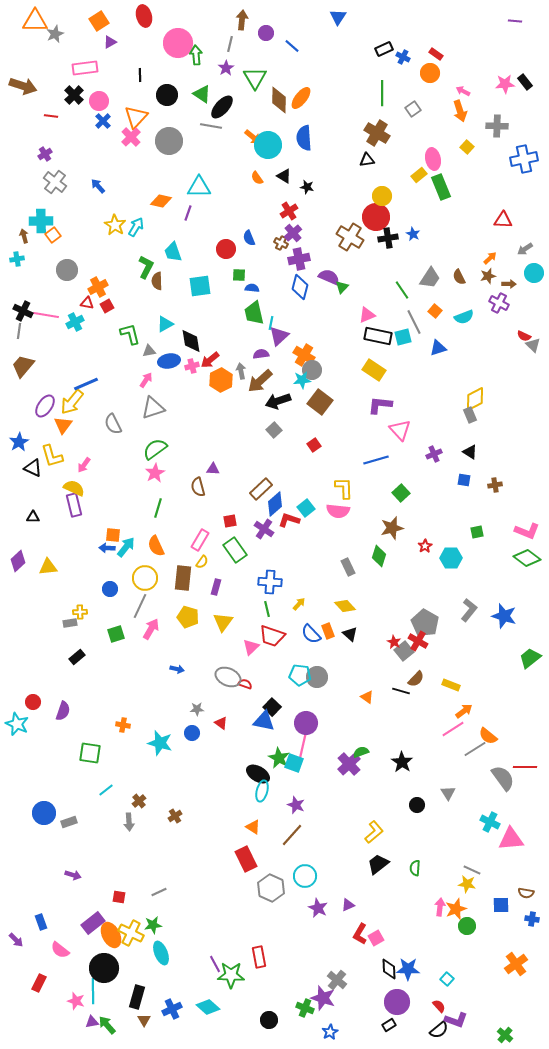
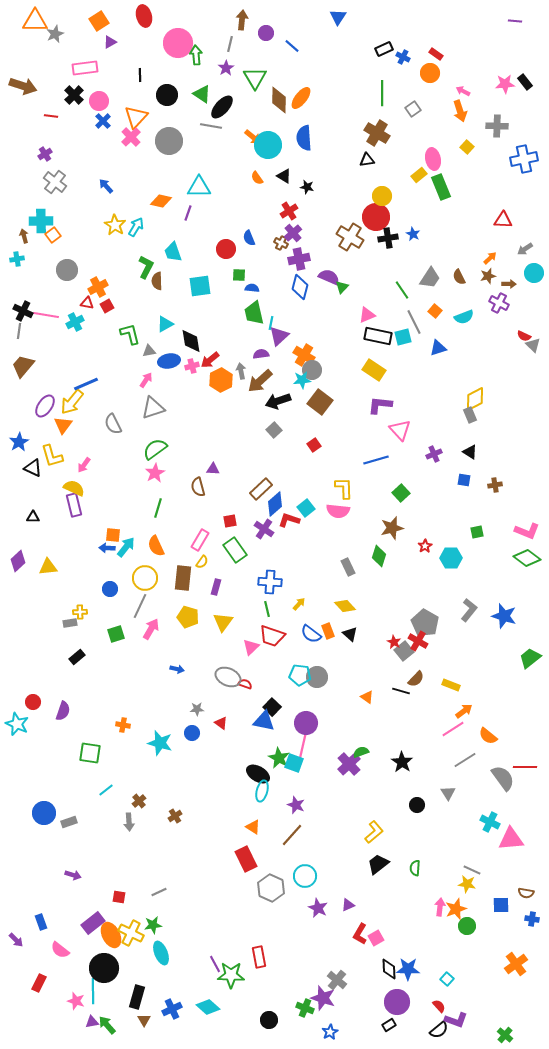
blue arrow at (98, 186): moved 8 px right
blue semicircle at (311, 634): rotated 10 degrees counterclockwise
gray line at (475, 749): moved 10 px left, 11 px down
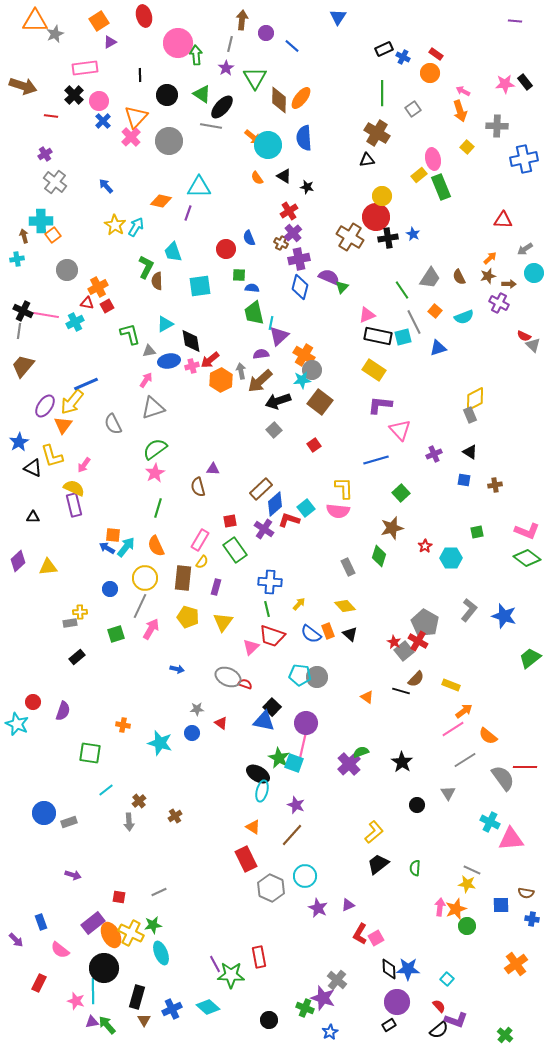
blue arrow at (107, 548): rotated 28 degrees clockwise
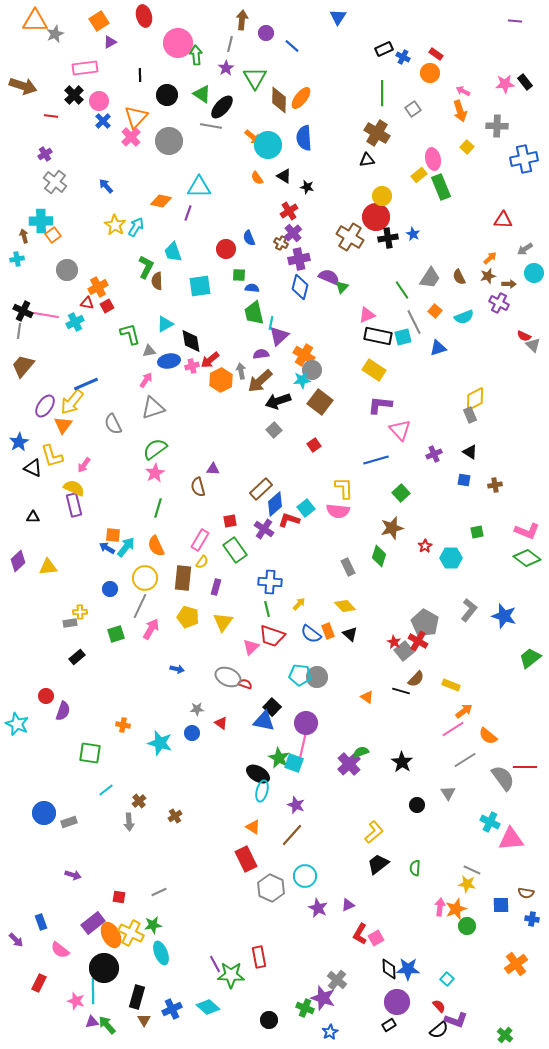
red circle at (33, 702): moved 13 px right, 6 px up
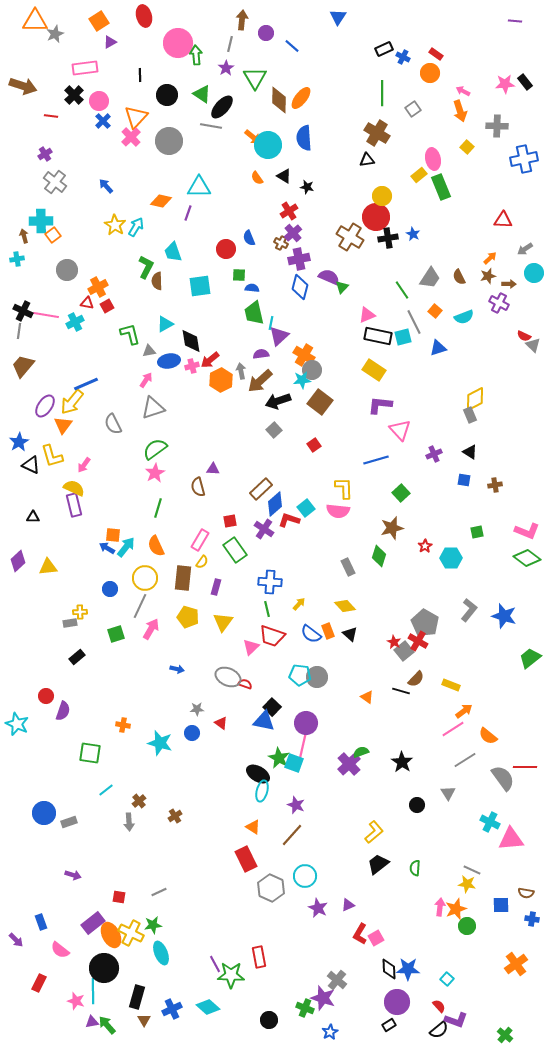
black triangle at (33, 468): moved 2 px left, 3 px up
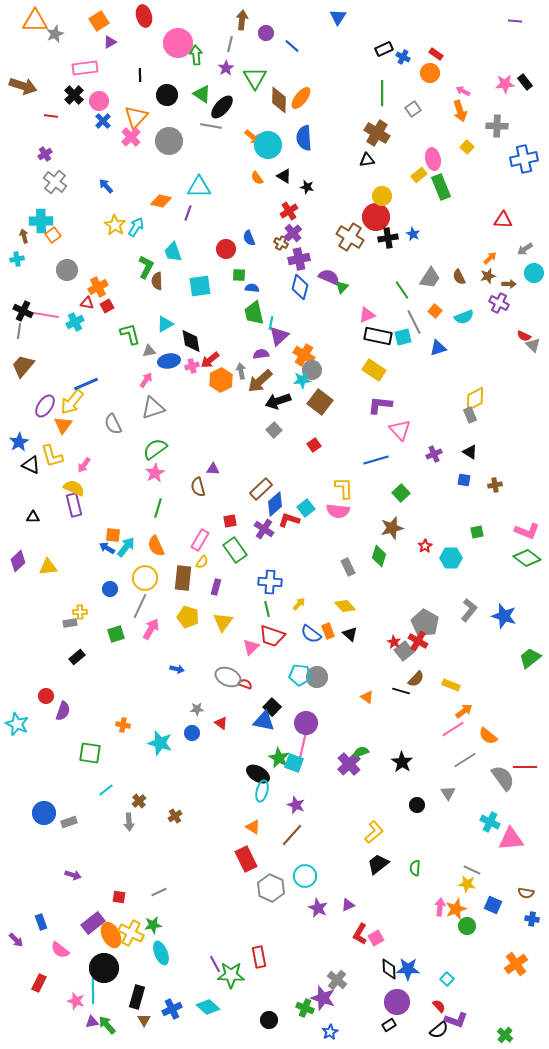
blue square at (501, 905): moved 8 px left; rotated 24 degrees clockwise
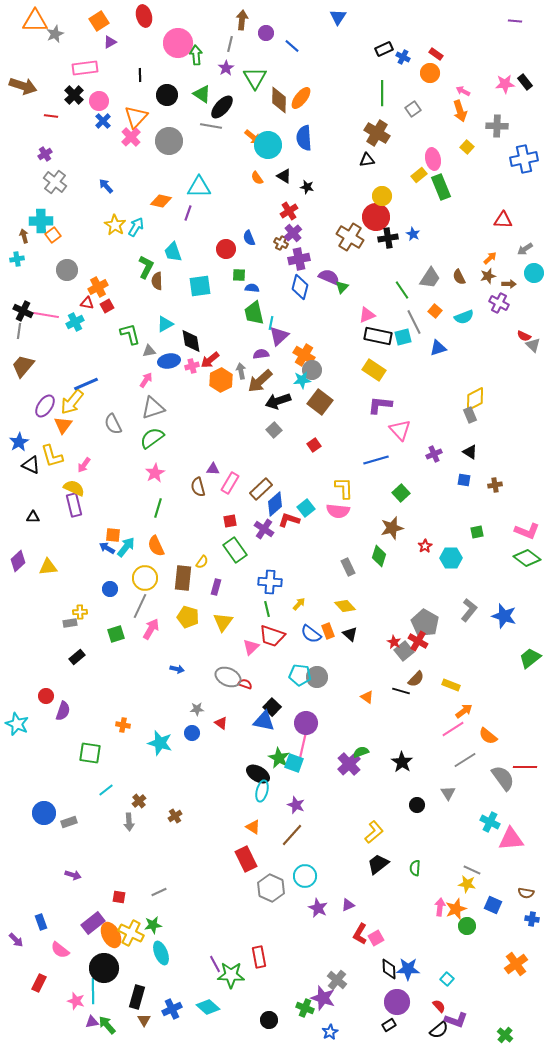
green semicircle at (155, 449): moved 3 px left, 11 px up
pink rectangle at (200, 540): moved 30 px right, 57 px up
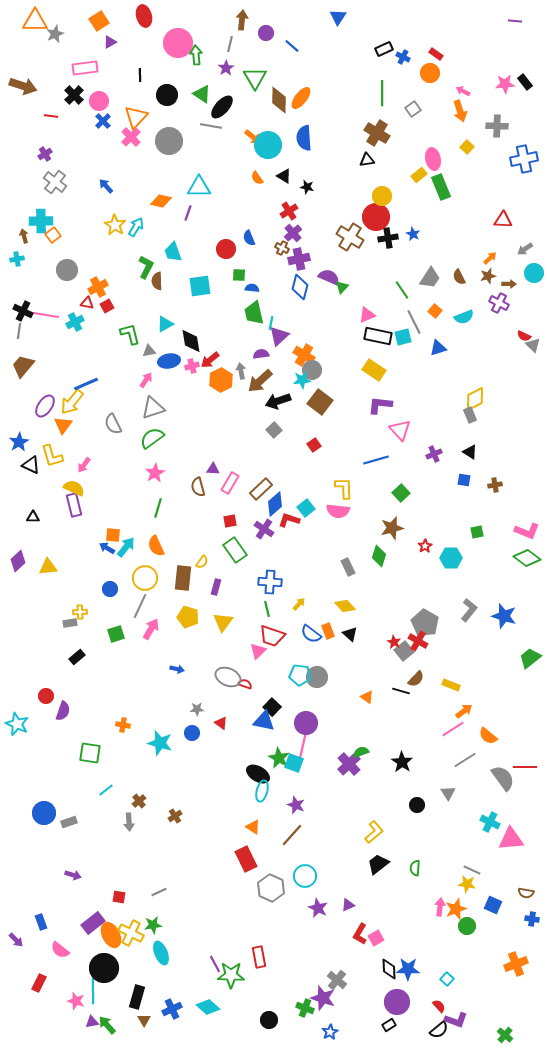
brown cross at (281, 243): moved 1 px right, 5 px down
pink triangle at (251, 647): moved 7 px right, 4 px down
orange cross at (516, 964): rotated 15 degrees clockwise
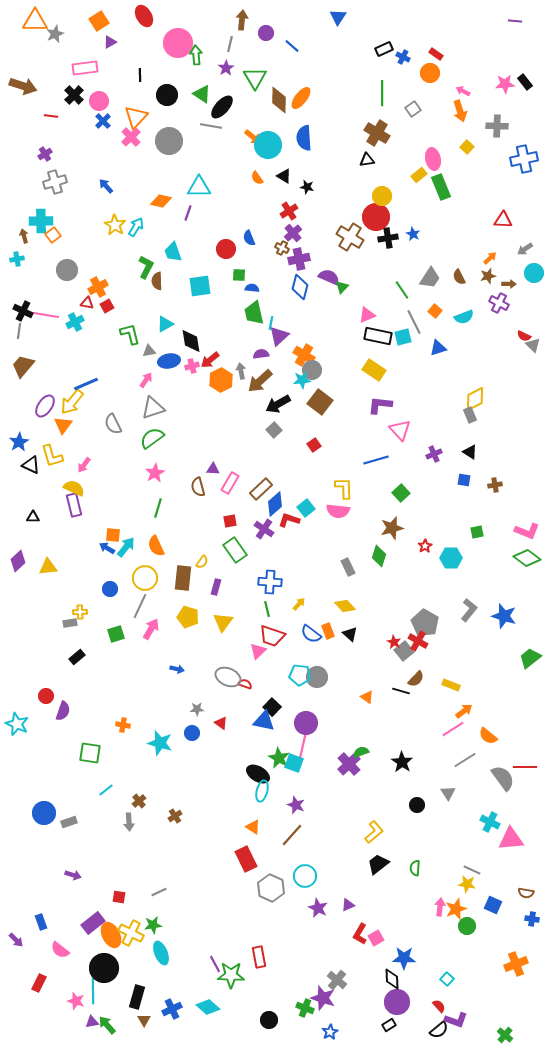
red ellipse at (144, 16): rotated 15 degrees counterclockwise
gray cross at (55, 182): rotated 35 degrees clockwise
black arrow at (278, 401): moved 3 px down; rotated 10 degrees counterclockwise
black diamond at (389, 969): moved 3 px right, 10 px down
blue star at (408, 969): moved 4 px left, 11 px up
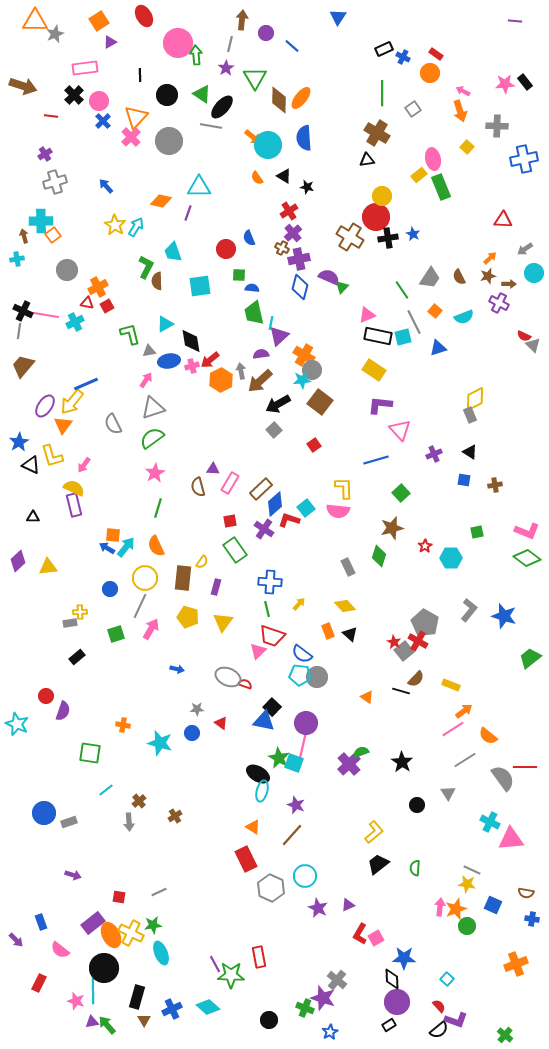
blue semicircle at (311, 634): moved 9 px left, 20 px down
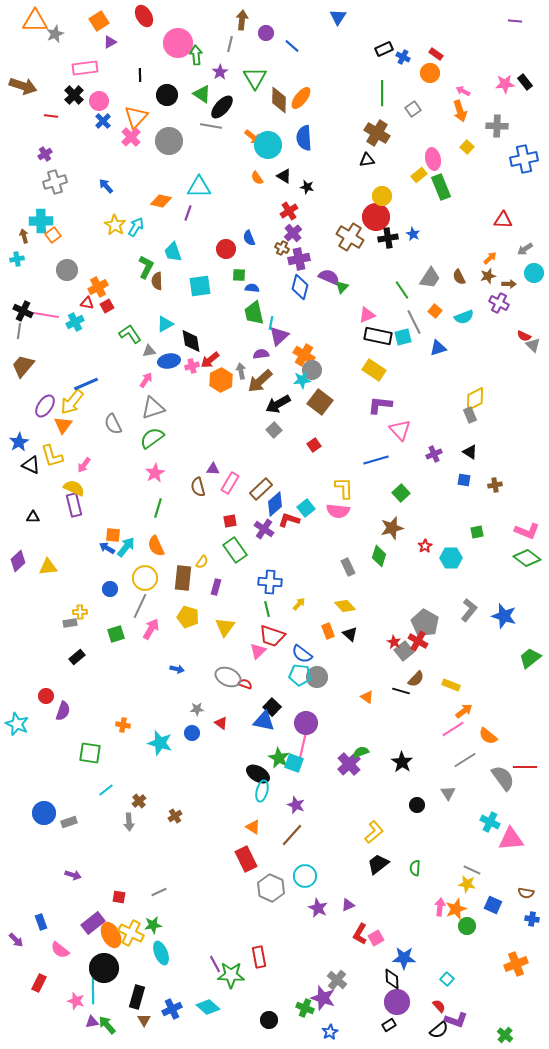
purple star at (226, 68): moved 6 px left, 4 px down
green L-shape at (130, 334): rotated 20 degrees counterclockwise
yellow triangle at (223, 622): moved 2 px right, 5 px down
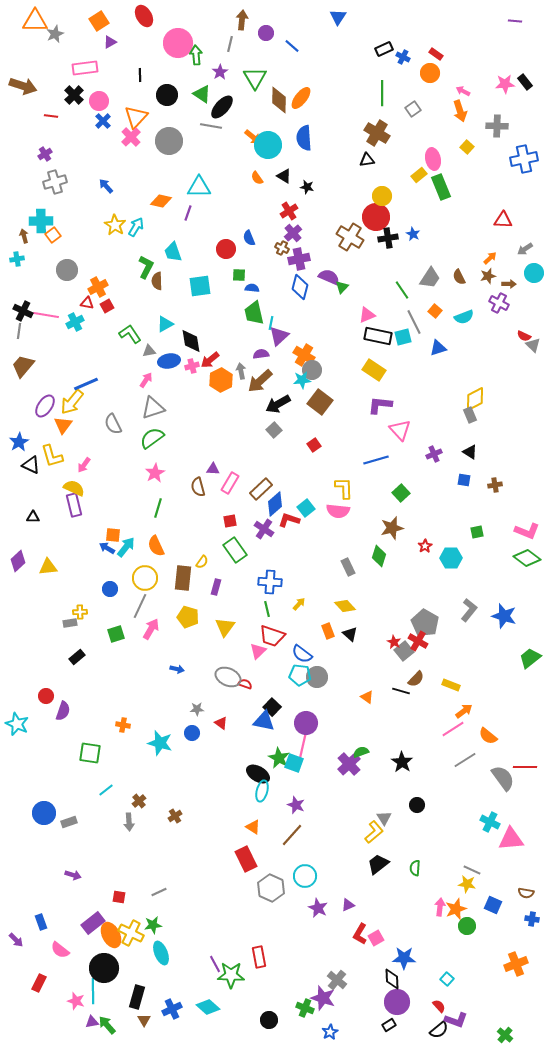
gray triangle at (448, 793): moved 64 px left, 25 px down
